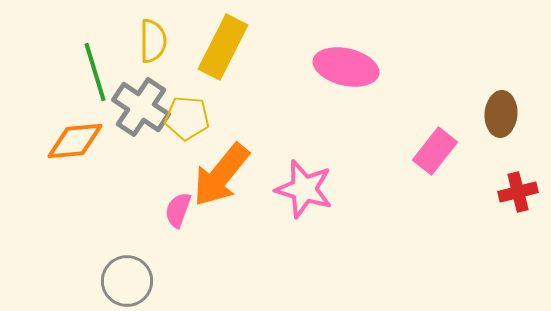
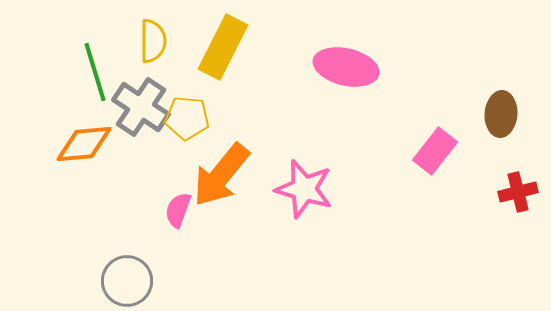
orange diamond: moved 9 px right, 3 px down
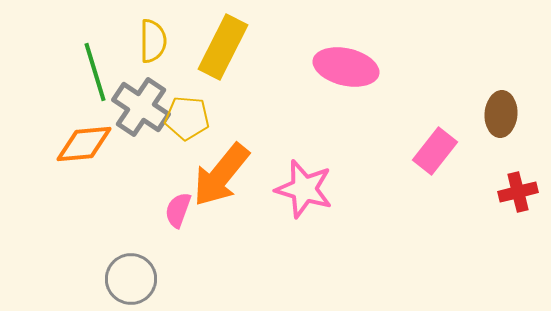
gray circle: moved 4 px right, 2 px up
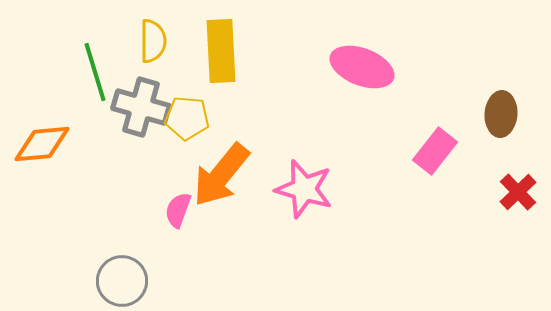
yellow rectangle: moved 2 px left, 4 px down; rotated 30 degrees counterclockwise
pink ellipse: moved 16 px right; rotated 8 degrees clockwise
gray cross: rotated 18 degrees counterclockwise
orange diamond: moved 42 px left
red cross: rotated 30 degrees counterclockwise
gray circle: moved 9 px left, 2 px down
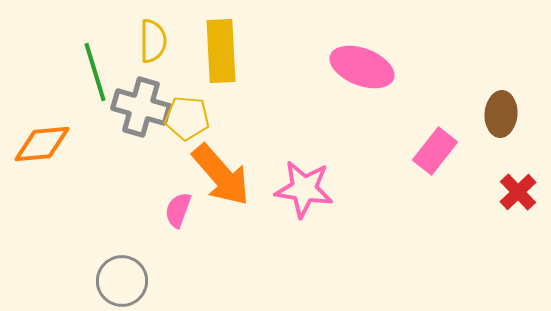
orange arrow: rotated 80 degrees counterclockwise
pink star: rotated 8 degrees counterclockwise
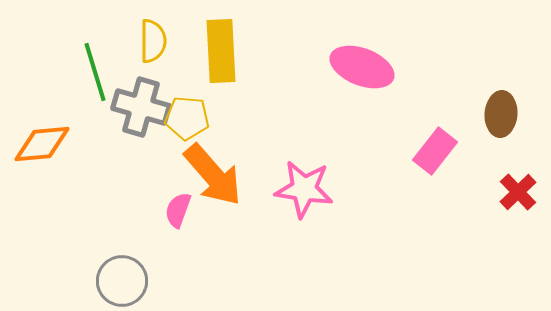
orange arrow: moved 8 px left
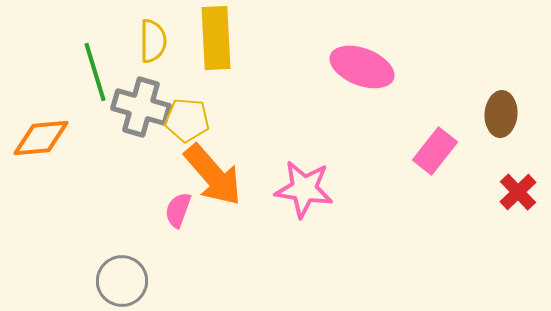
yellow rectangle: moved 5 px left, 13 px up
yellow pentagon: moved 2 px down
orange diamond: moved 1 px left, 6 px up
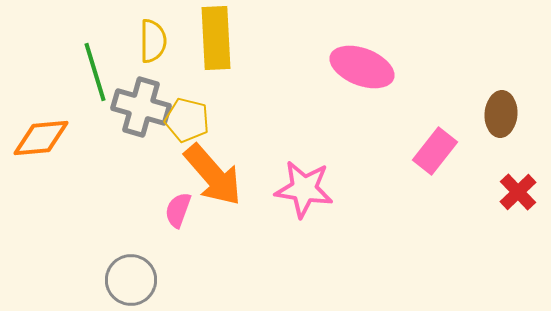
yellow pentagon: rotated 9 degrees clockwise
gray circle: moved 9 px right, 1 px up
